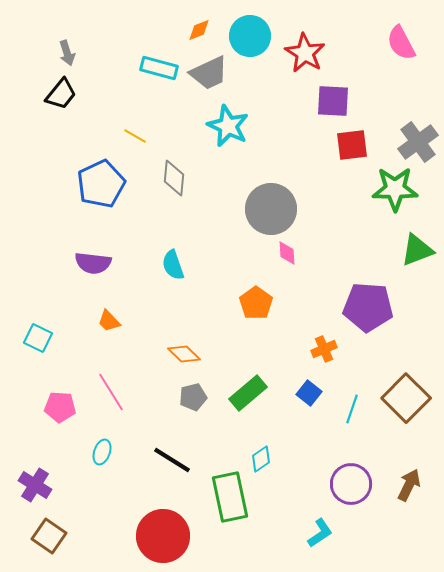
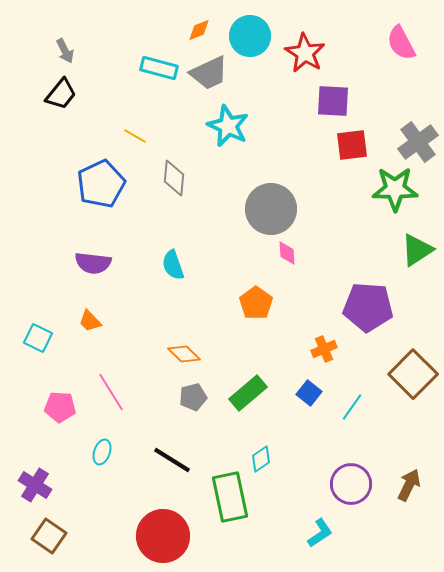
gray arrow at (67, 53): moved 2 px left, 2 px up; rotated 10 degrees counterclockwise
green triangle at (417, 250): rotated 12 degrees counterclockwise
orange trapezoid at (109, 321): moved 19 px left
brown square at (406, 398): moved 7 px right, 24 px up
cyan line at (352, 409): moved 2 px up; rotated 16 degrees clockwise
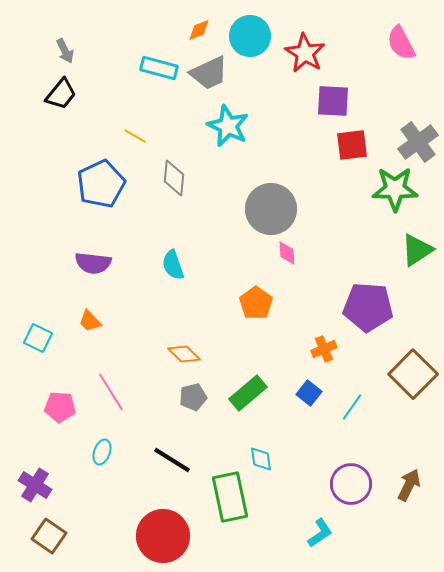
cyan diamond at (261, 459): rotated 64 degrees counterclockwise
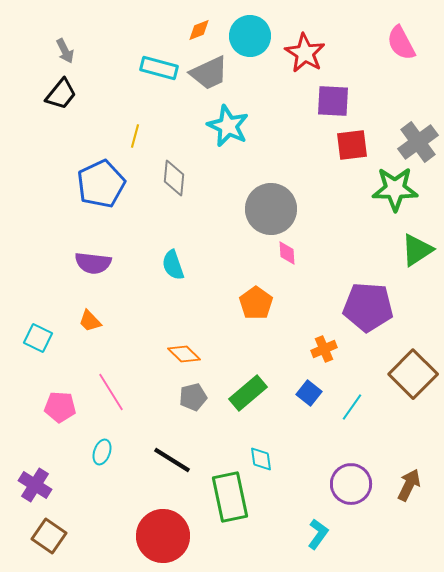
yellow line at (135, 136): rotated 75 degrees clockwise
cyan L-shape at (320, 533): moved 2 px left, 1 px down; rotated 20 degrees counterclockwise
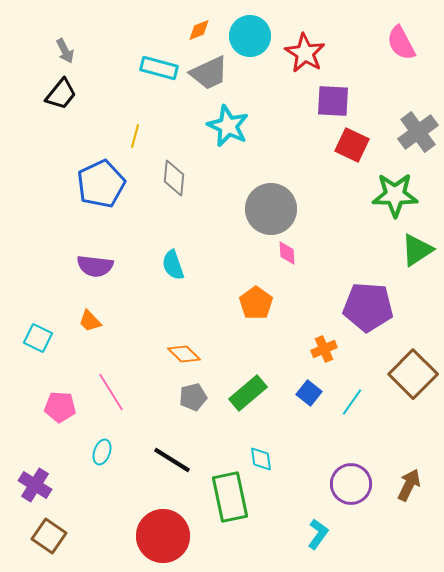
gray cross at (418, 142): moved 10 px up
red square at (352, 145): rotated 32 degrees clockwise
green star at (395, 189): moved 6 px down
purple semicircle at (93, 263): moved 2 px right, 3 px down
cyan line at (352, 407): moved 5 px up
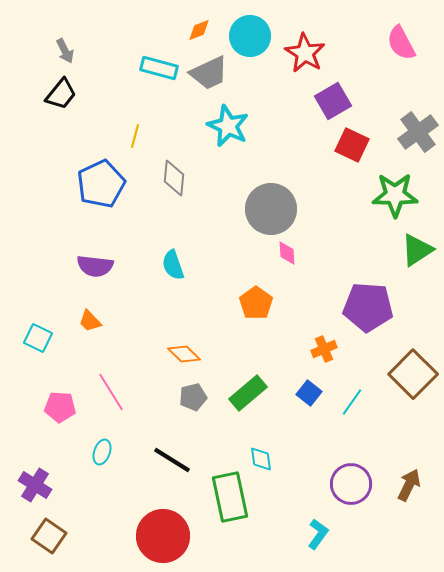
purple square at (333, 101): rotated 33 degrees counterclockwise
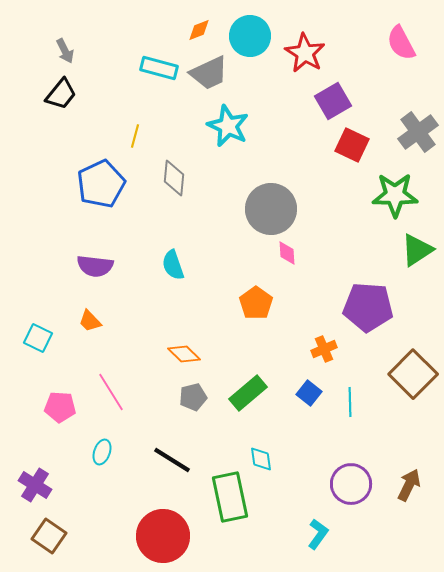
cyan line at (352, 402): moved 2 px left; rotated 36 degrees counterclockwise
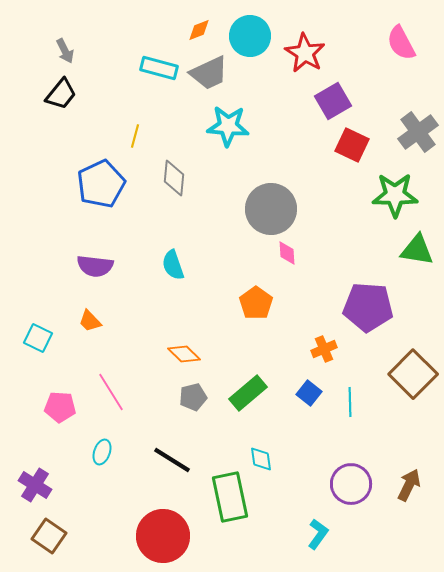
cyan star at (228, 126): rotated 21 degrees counterclockwise
green triangle at (417, 250): rotated 42 degrees clockwise
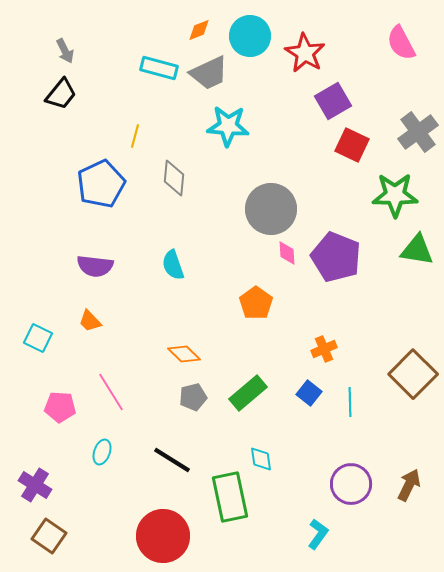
purple pentagon at (368, 307): moved 32 px left, 50 px up; rotated 18 degrees clockwise
